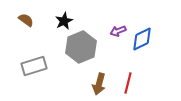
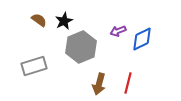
brown semicircle: moved 13 px right
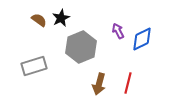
black star: moved 3 px left, 3 px up
purple arrow: rotated 84 degrees clockwise
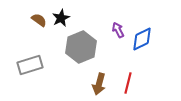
purple arrow: moved 1 px up
gray rectangle: moved 4 px left, 1 px up
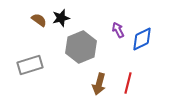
black star: rotated 12 degrees clockwise
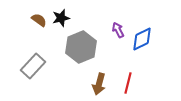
gray rectangle: moved 3 px right, 1 px down; rotated 30 degrees counterclockwise
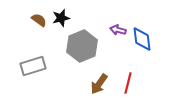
purple arrow: rotated 49 degrees counterclockwise
blue diamond: rotated 70 degrees counterclockwise
gray hexagon: moved 1 px right, 1 px up
gray rectangle: rotated 30 degrees clockwise
brown arrow: rotated 20 degrees clockwise
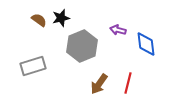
blue diamond: moved 4 px right, 5 px down
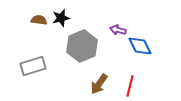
brown semicircle: rotated 28 degrees counterclockwise
blue diamond: moved 6 px left, 2 px down; rotated 20 degrees counterclockwise
red line: moved 2 px right, 3 px down
